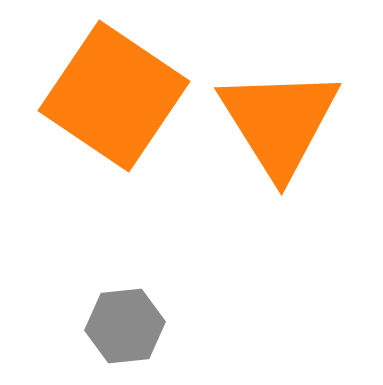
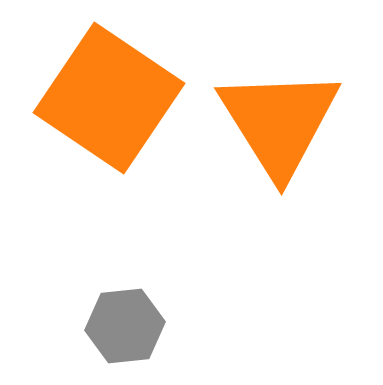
orange square: moved 5 px left, 2 px down
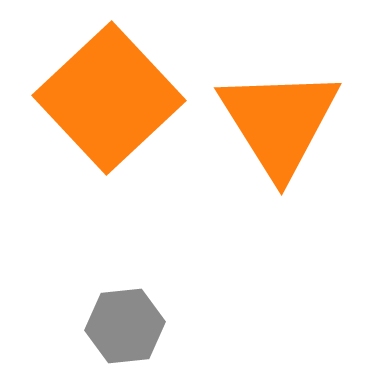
orange square: rotated 13 degrees clockwise
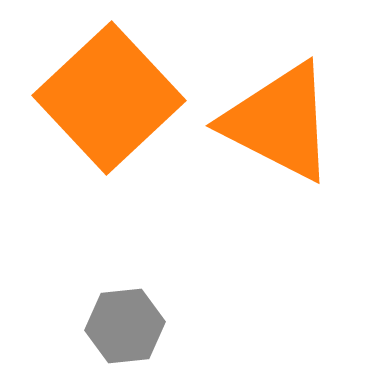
orange triangle: rotated 31 degrees counterclockwise
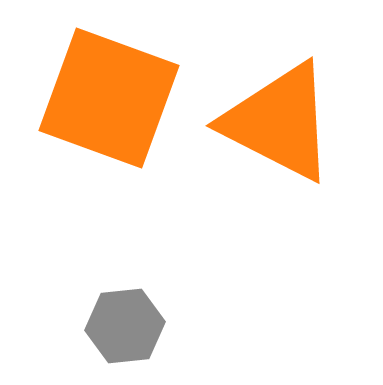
orange square: rotated 27 degrees counterclockwise
